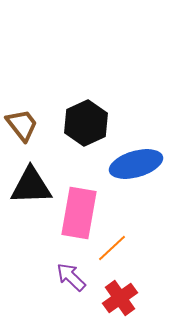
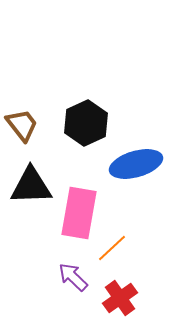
purple arrow: moved 2 px right
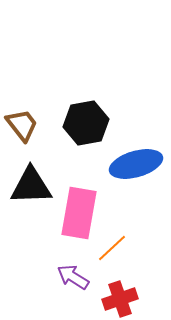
black hexagon: rotated 15 degrees clockwise
purple arrow: rotated 12 degrees counterclockwise
red cross: moved 1 px down; rotated 16 degrees clockwise
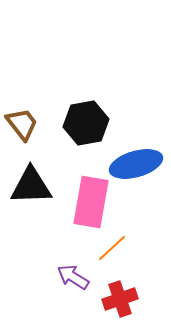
brown trapezoid: moved 1 px up
pink rectangle: moved 12 px right, 11 px up
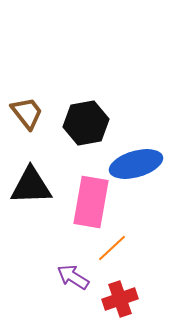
brown trapezoid: moved 5 px right, 11 px up
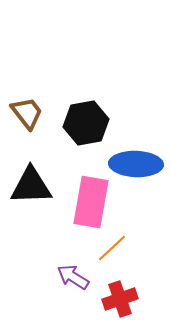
blue ellipse: rotated 18 degrees clockwise
